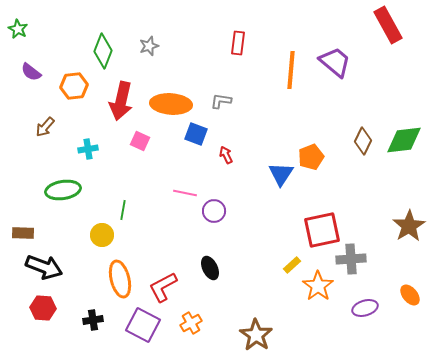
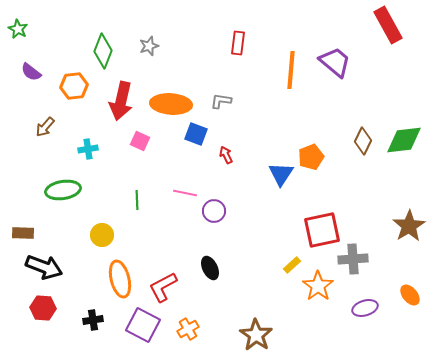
green line at (123, 210): moved 14 px right, 10 px up; rotated 12 degrees counterclockwise
gray cross at (351, 259): moved 2 px right
orange cross at (191, 323): moved 3 px left, 6 px down
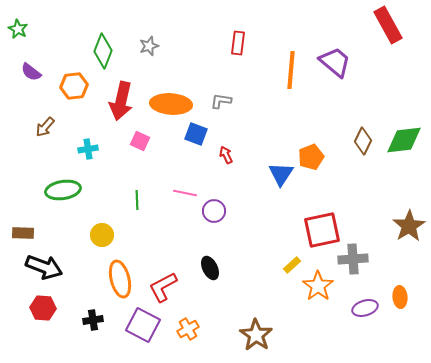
orange ellipse at (410, 295): moved 10 px left, 2 px down; rotated 35 degrees clockwise
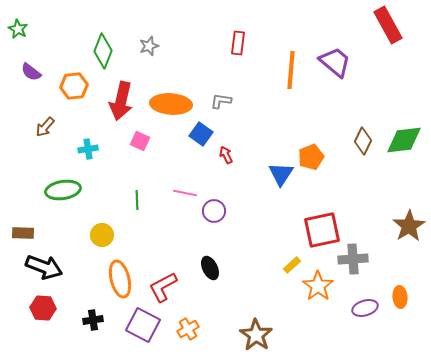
blue square at (196, 134): moved 5 px right; rotated 15 degrees clockwise
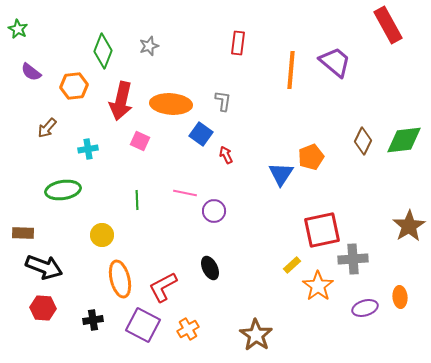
gray L-shape at (221, 101): moved 2 px right; rotated 90 degrees clockwise
brown arrow at (45, 127): moved 2 px right, 1 px down
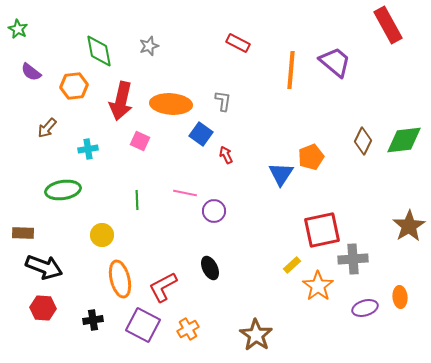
red rectangle at (238, 43): rotated 70 degrees counterclockwise
green diamond at (103, 51): moved 4 px left; rotated 32 degrees counterclockwise
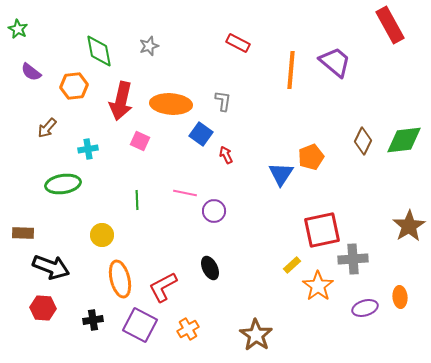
red rectangle at (388, 25): moved 2 px right
green ellipse at (63, 190): moved 6 px up
black arrow at (44, 267): moved 7 px right
purple square at (143, 325): moved 3 px left
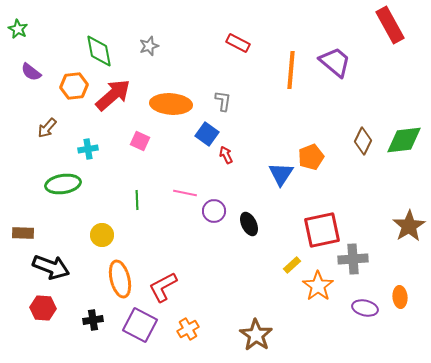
red arrow at (121, 101): moved 8 px left, 6 px up; rotated 144 degrees counterclockwise
blue square at (201, 134): moved 6 px right
black ellipse at (210, 268): moved 39 px right, 44 px up
purple ellipse at (365, 308): rotated 30 degrees clockwise
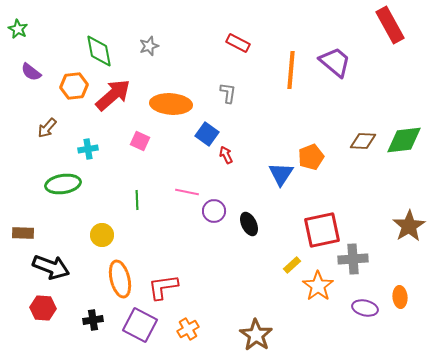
gray L-shape at (223, 101): moved 5 px right, 8 px up
brown diamond at (363, 141): rotated 68 degrees clockwise
pink line at (185, 193): moved 2 px right, 1 px up
red L-shape at (163, 287): rotated 20 degrees clockwise
